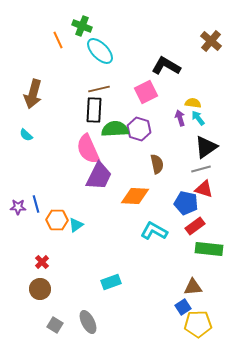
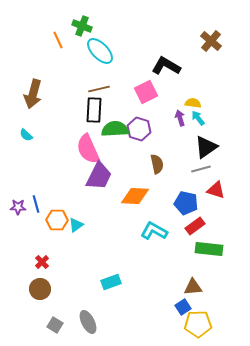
red triangle: moved 12 px right, 1 px down
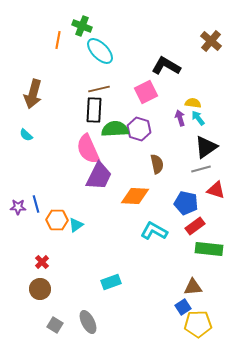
orange line: rotated 36 degrees clockwise
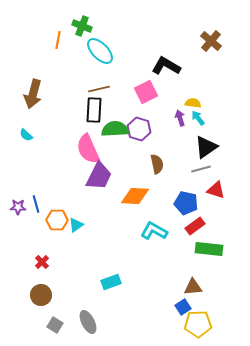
brown circle: moved 1 px right, 6 px down
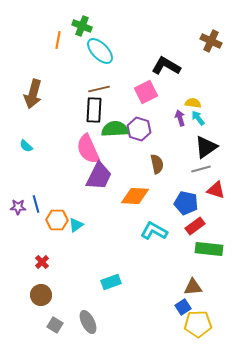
brown cross: rotated 15 degrees counterclockwise
cyan semicircle: moved 11 px down
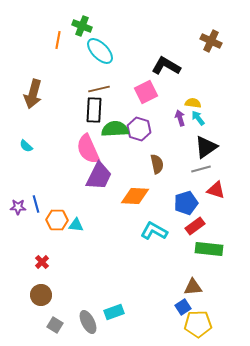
blue pentagon: rotated 30 degrees counterclockwise
cyan triangle: rotated 42 degrees clockwise
cyan rectangle: moved 3 px right, 30 px down
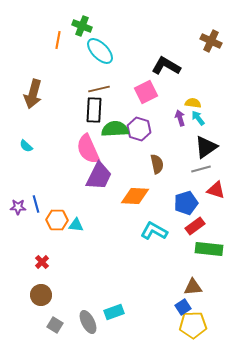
yellow pentagon: moved 5 px left, 1 px down
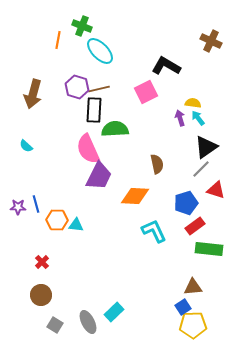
purple hexagon: moved 62 px left, 42 px up
gray line: rotated 30 degrees counterclockwise
cyan L-shape: rotated 36 degrees clockwise
cyan rectangle: rotated 24 degrees counterclockwise
